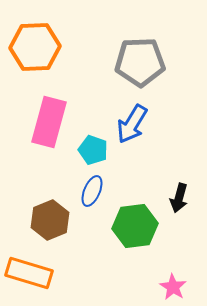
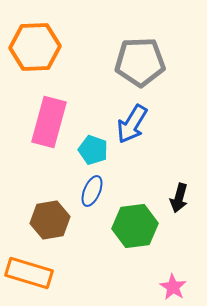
brown hexagon: rotated 12 degrees clockwise
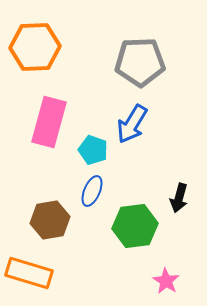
pink star: moved 7 px left, 6 px up
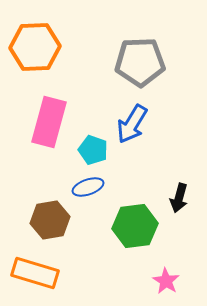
blue ellipse: moved 4 px left, 4 px up; rotated 48 degrees clockwise
orange rectangle: moved 6 px right
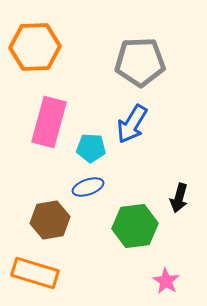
cyan pentagon: moved 2 px left, 2 px up; rotated 16 degrees counterclockwise
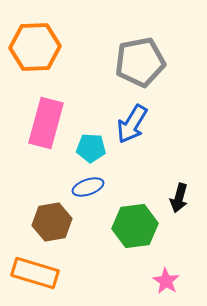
gray pentagon: rotated 9 degrees counterclockwise
pink rectangle: moved 3 px left, 1 px down
brown hexagon: moved 2 px right, 2 px down
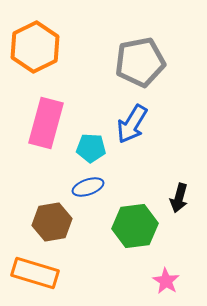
orange hexagon: rotated 24 degrees counterclockwise
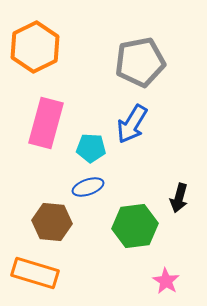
brown hexagon: rotated 15 degrees clockwise
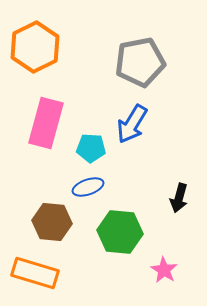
green hexagon: moved 15 px left, 6 px down; rotated 12 degrees clockwise
pink star: moved 2 px left, 11 px up
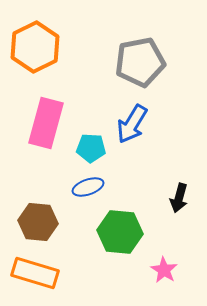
brown hexagon: moved 14 px left
